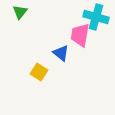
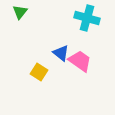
cyan cross: moved 9 px left, 1 px down
pink trapezoid: moved 26 px down; rotated 115 degrees clockwise
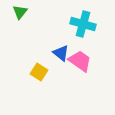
cyan cross: moved 4 px left, 6 px down
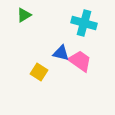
green triangle: moved 4 px right, 3 px down; rotated 21 degrees clockwise
cyan cross: moved 1 px right, 1 px up
blue triangle: rotated 24 degrees counterclockwise
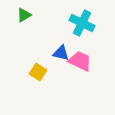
cyan cross: moved 2 px left; rotated 10 degrees clockwise
pink trapezoid: rotated 10 degrees counterclockwise
yellow square: moved 1 px left
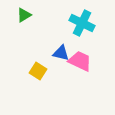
yellow square: moved 1 px up
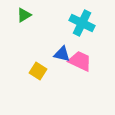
blue triangle: moved 1 px right, 1 px down
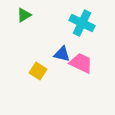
pink trapezoid: moved 1 px right, 2 px down
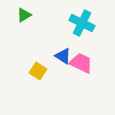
blue triangle: moved 1 px right, 2 px down; rotated 18 degrees clockwise
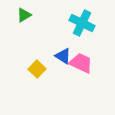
yellow square: moved 1 px left, 2 px up; rotated 12 degrees clockwise
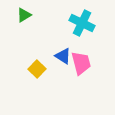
pink trapezoid: rotated 50 degrees clockwise
